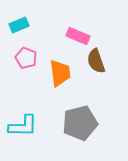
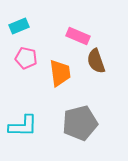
cyan rectangle: moved 1 px down
pink pentagon: rotated 10 degrees counterclockwise
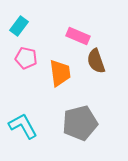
cyan rectangle: rotated 30 degrees counterclockwise
cyan L-shape: rotated 120 degrees counterclockwise
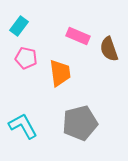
brown semicircle: moved 13 px right, 12 px up
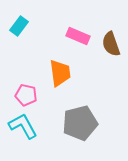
brown semicircle: moved 2 px right, 5 px up
pink pentagon: moved 37 px down
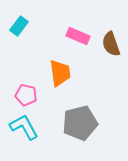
cyan L-shape: moved 1 px right, 1 px down
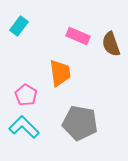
pink pentagon: rotated 20 degrees clockwise
gray pentagon: rotated 24 degrees clockwise
cyan L-shape: rotated 16 degrees counterclockwise
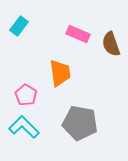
pink rectangle: moved 2 px up
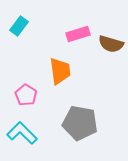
pink rectangle: rotated 40 degrees counterclockwise
brown semicircle: rotated 55 degrees counterclockwise
orange trapezoid: moved 2 px up
cyan L-shape: moved 2 px left, 6 px down
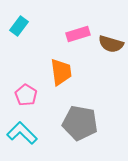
orange trapezoid: moved 1 px right, 1 px down
